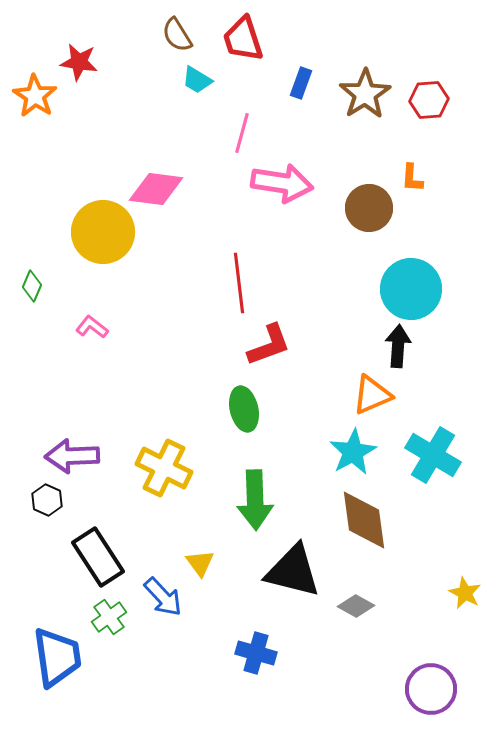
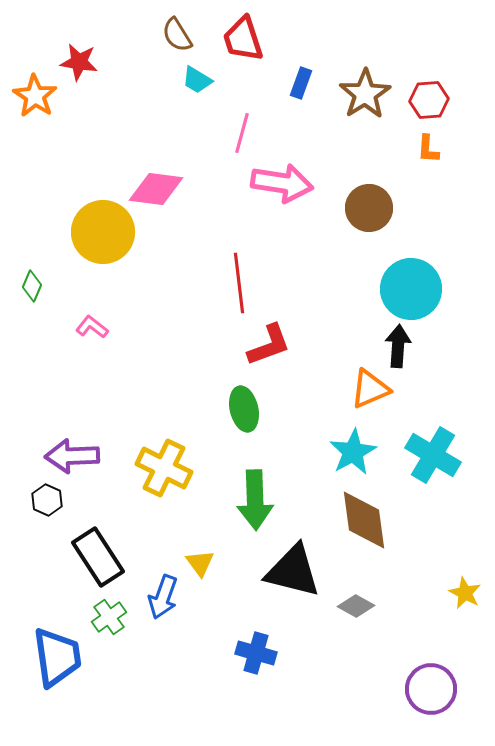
orange L-shape: moved 16 px right, 29 px up
orange triangle: moved 2 px left, 6 px up
blue arrow: rotated 63 degrees clockwise
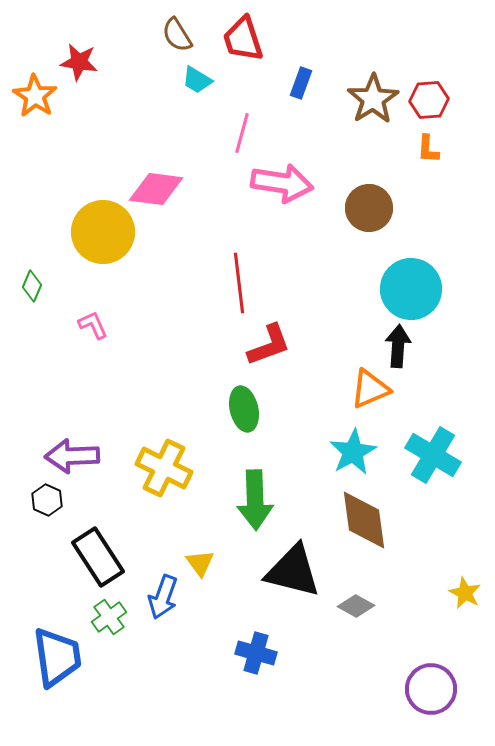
brown star: moved 8 px right, 5 px down
pink L-shape: moved 1 px right, 2 px up; rotated 28 degrees clockwise
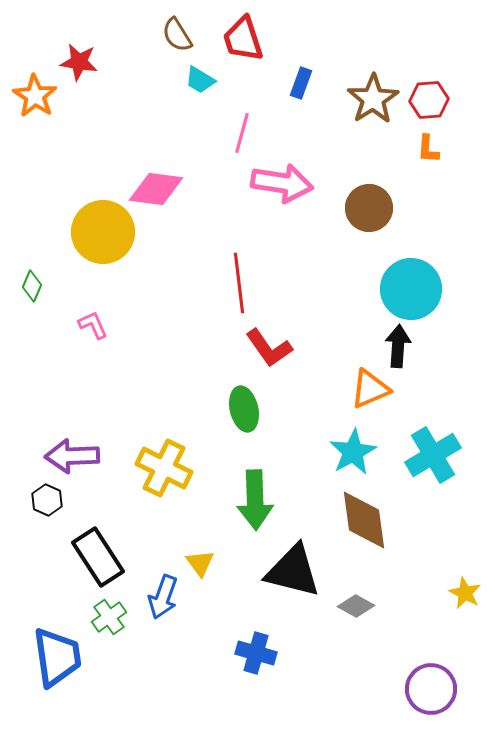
cyan trapezoid: moved 3 px right
red L-shape: moved 3 px down; rotated 75 degrees clockwise
cyan cross: rotated 28 degrees clockwise
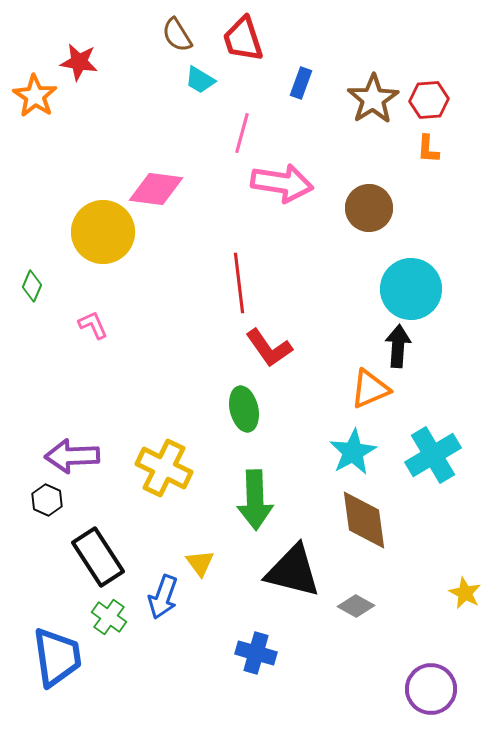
green cross: rotated 20 degrees counterclockwise
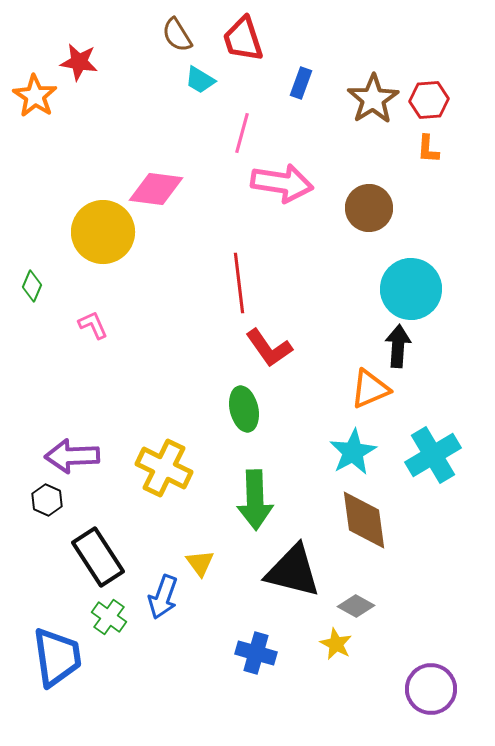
yellow star: moved 129 px left, 51 px down
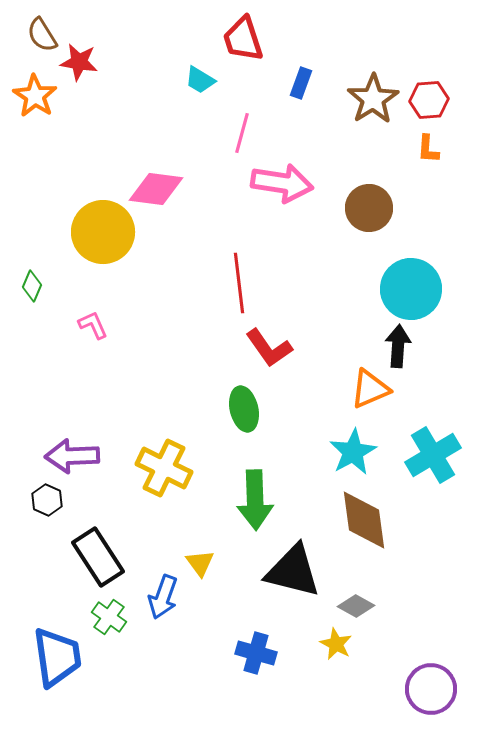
brown semicircle: moved 135 px left
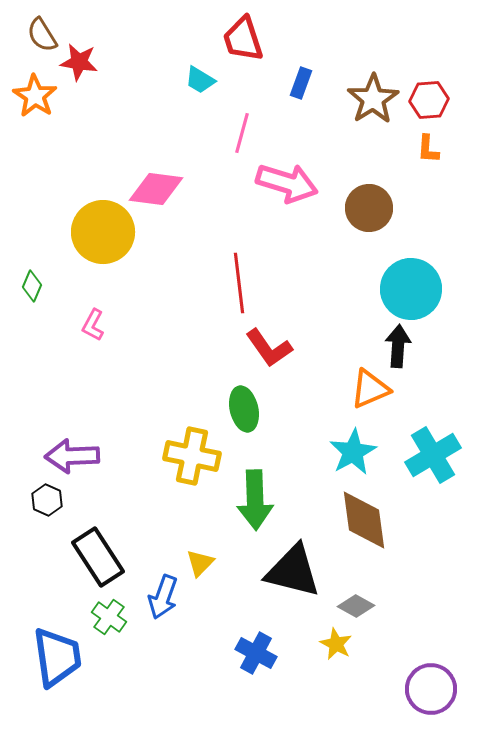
pink arrow: moved 5 px right; rotated 8 degrees clockwise
pink L-shape: rotated 128 degrees counterclockwise
yellow cross: moved 28 px right, 12 px up; rotated 14 degrees counterclockwise
yellow triangle: rotated 20 degrees clockwise
blue cross: rotated 12 degrees clockwise
